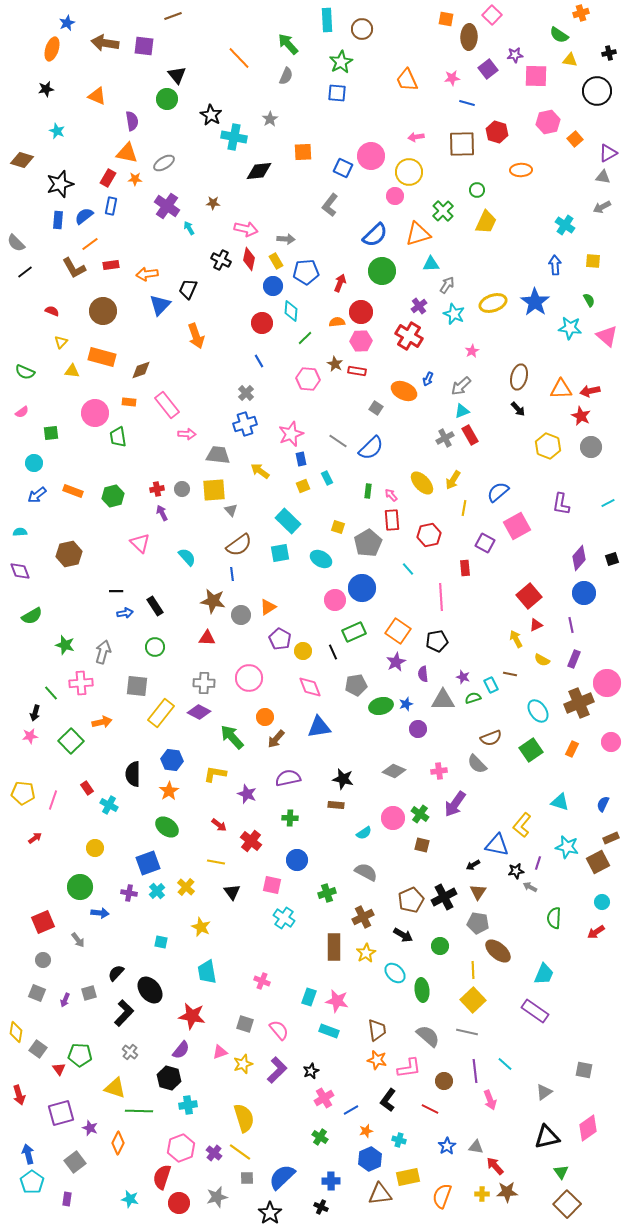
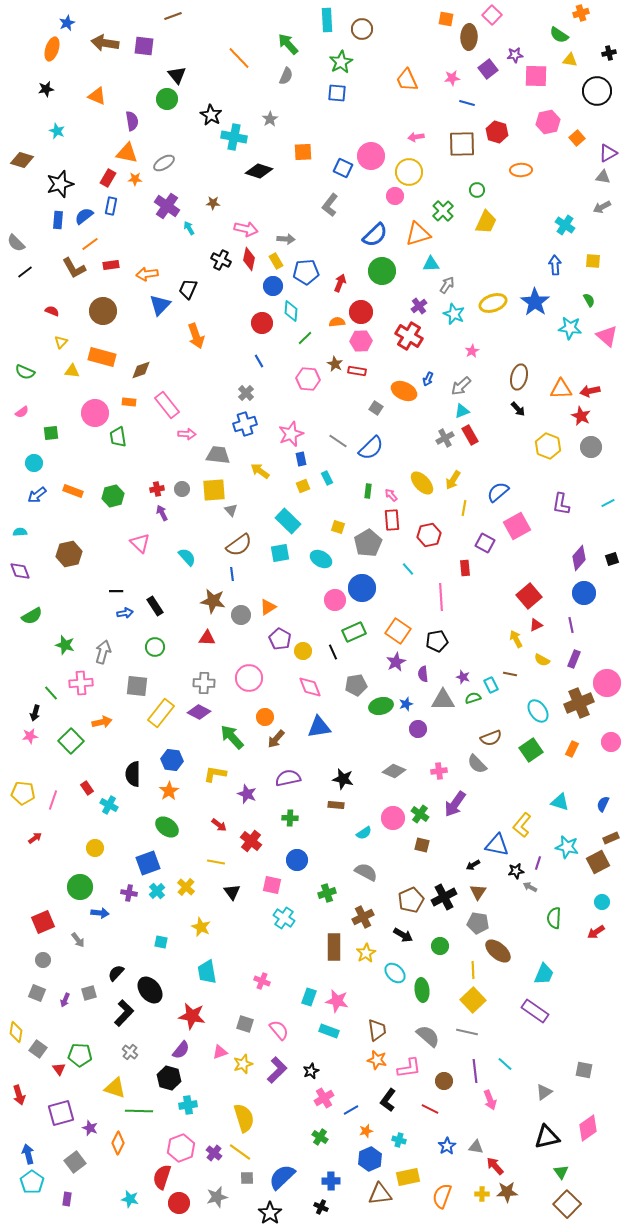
orange square at (575, 139): moved 2 px right, 1 px up
black diamond at (259, 171): rotated 24 degrees clockwise
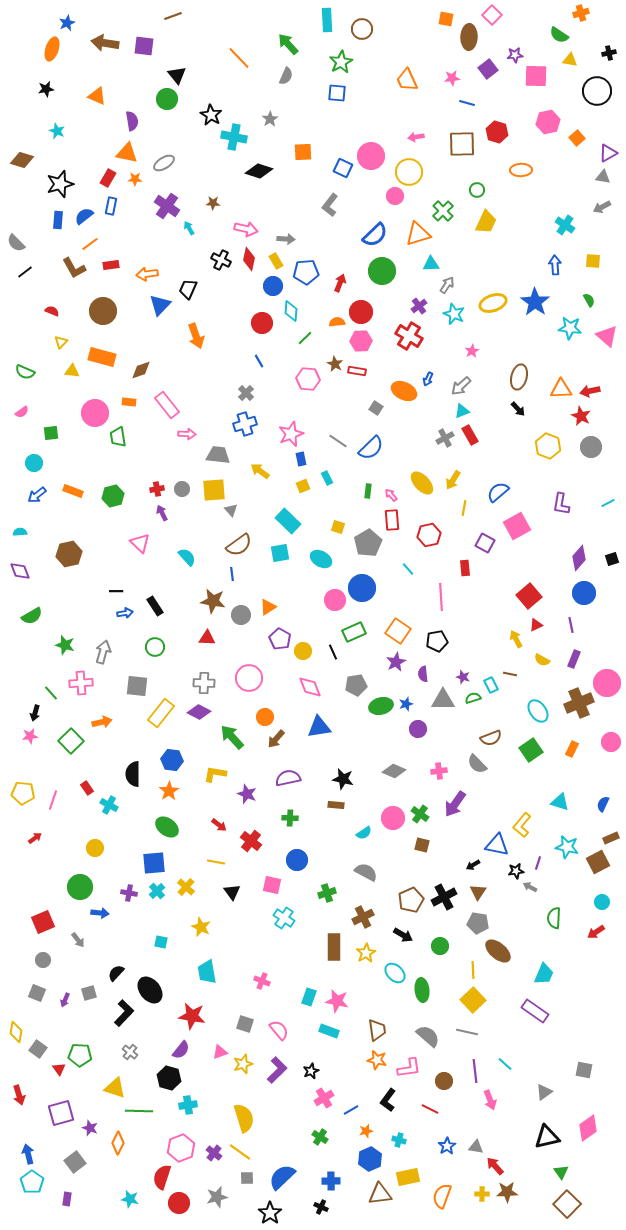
blue square at (148, 863): moved 6 px right; rotated 15 degrees clockwise
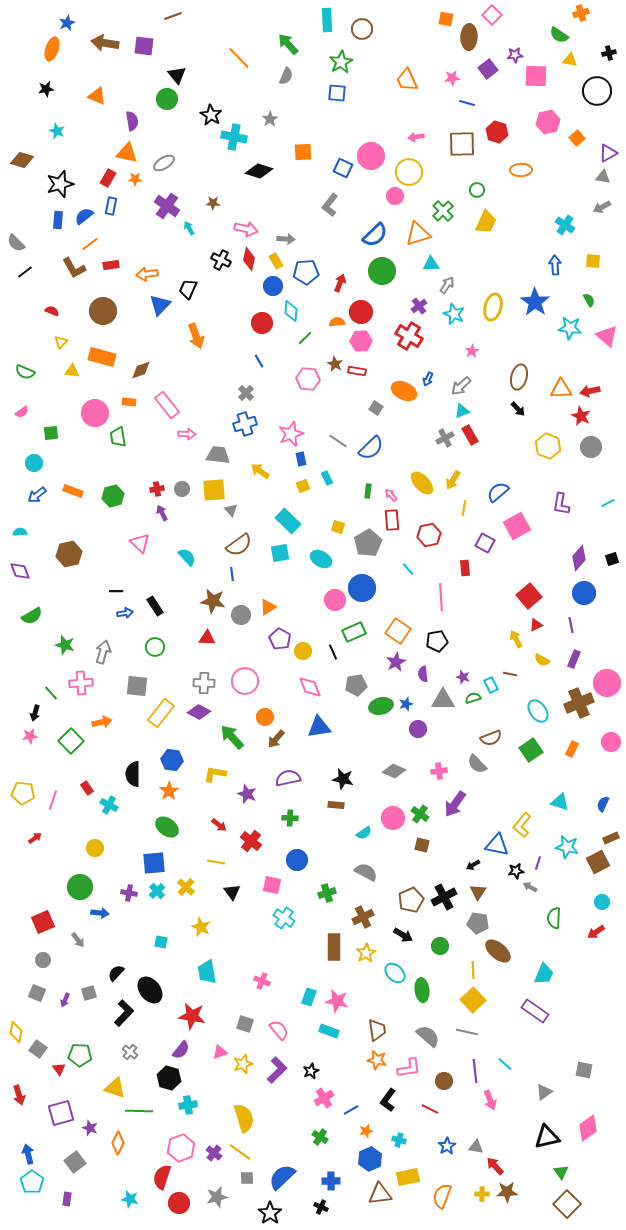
yellow ellipse at (493, 303): moved 4 px down; rotated 56 degrees counterclockwise
pink circle at (249, 678): moved 4 px left, 3 px down
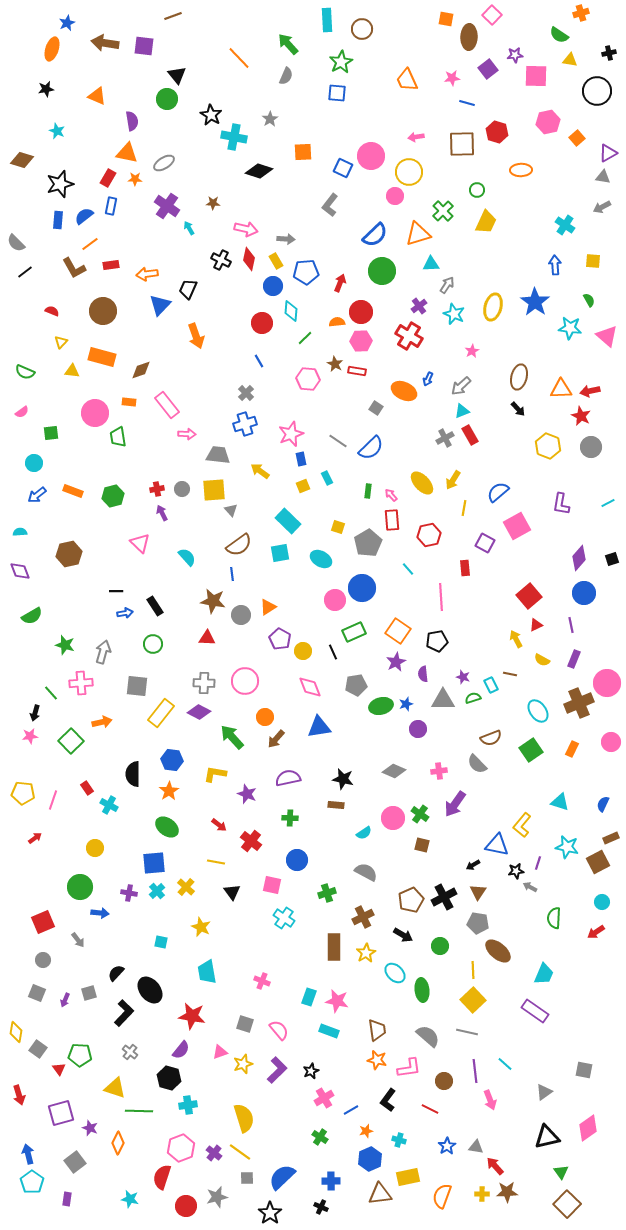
green circle at (155, 647): moved 2 px left, 3 px up
red circle at (179, 1203): moved 7 px right, 3 px down
